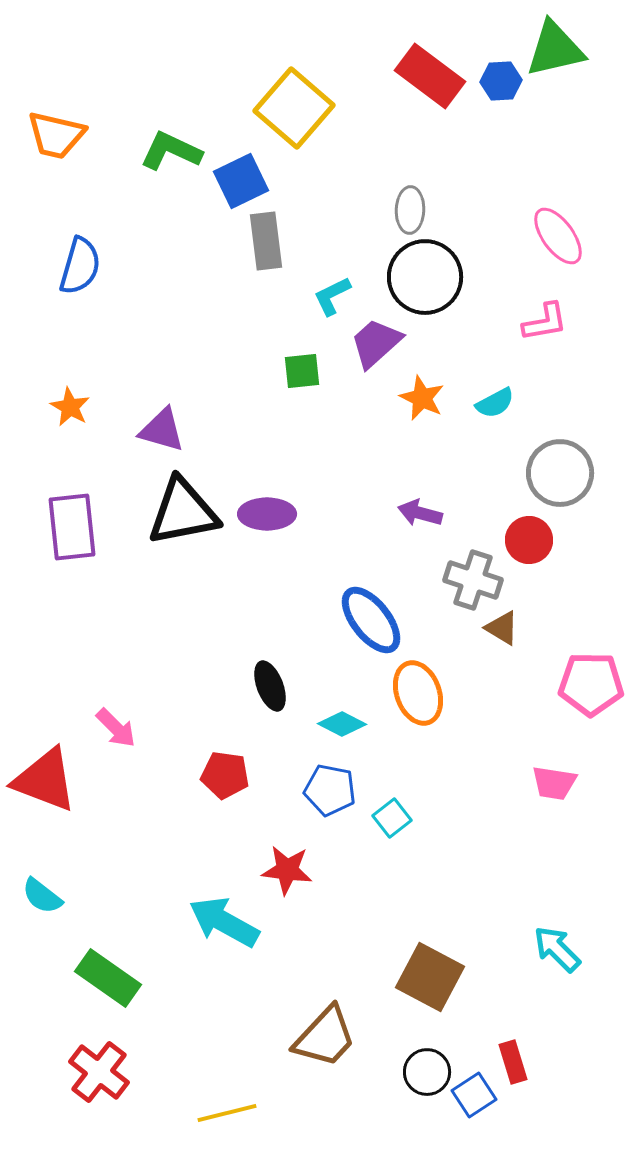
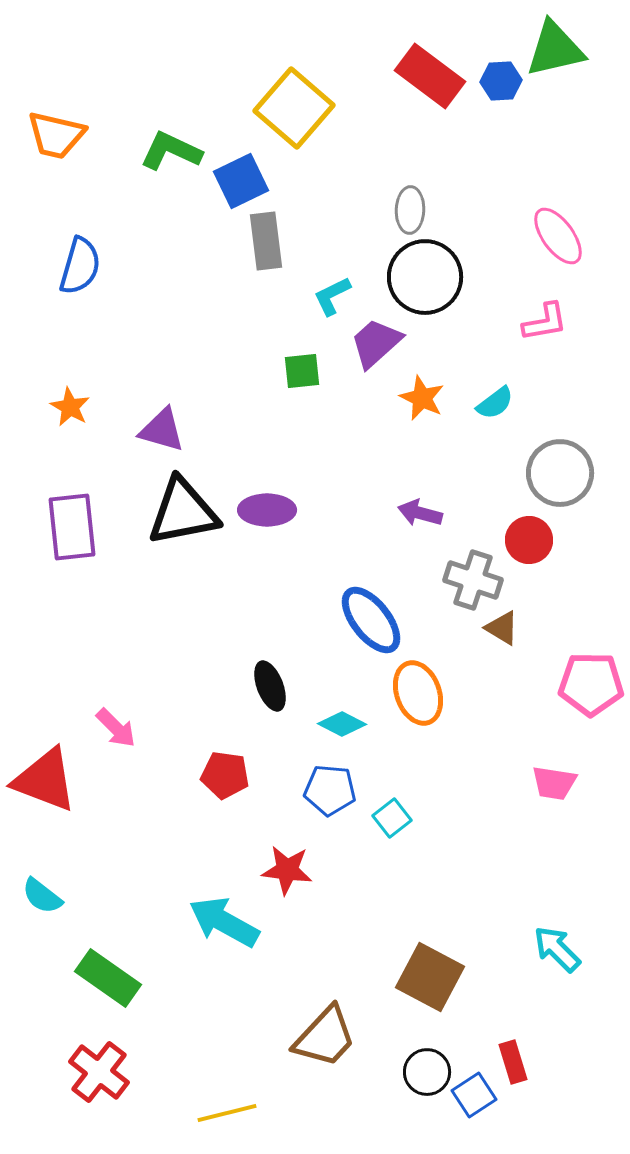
cyan semicircle at (495, 403): rotated 9 degrees counterclockwise
purple ellipse at (267, 514): moved 4 px up
blue pentagon at (330, 790): rotated 6 degrees counterclockwise
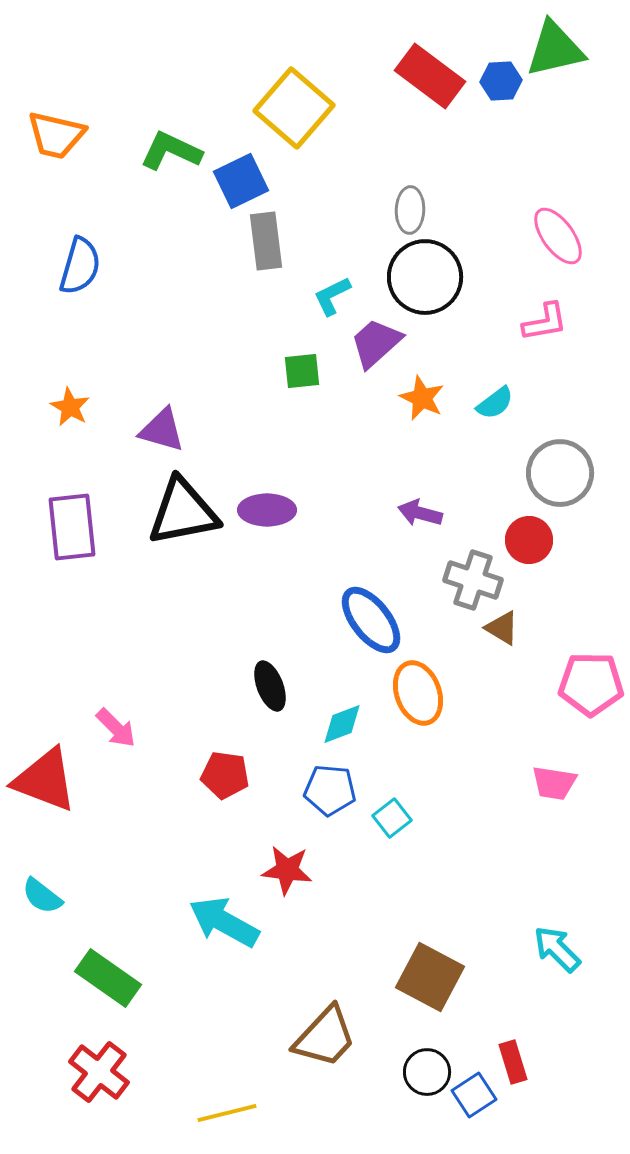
cyan diamond at (342, 724): rotated 48 degrees counterclockwise
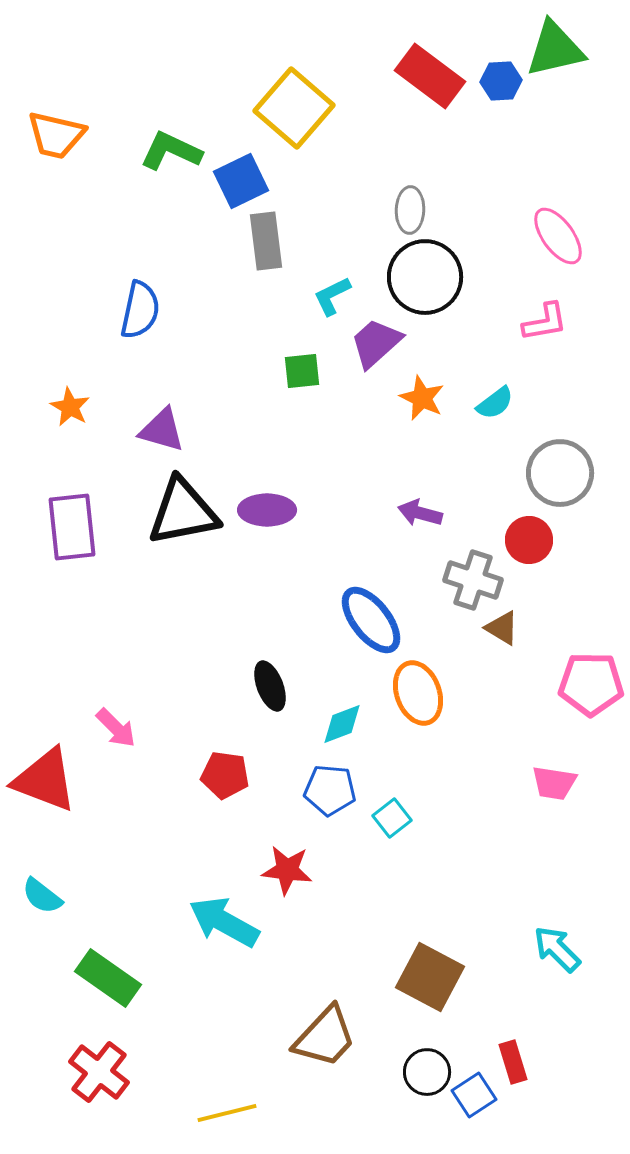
blue semicircle at (80, 266): moved 60 px right, 44 px down; rotated 4 degrees counterclockwise
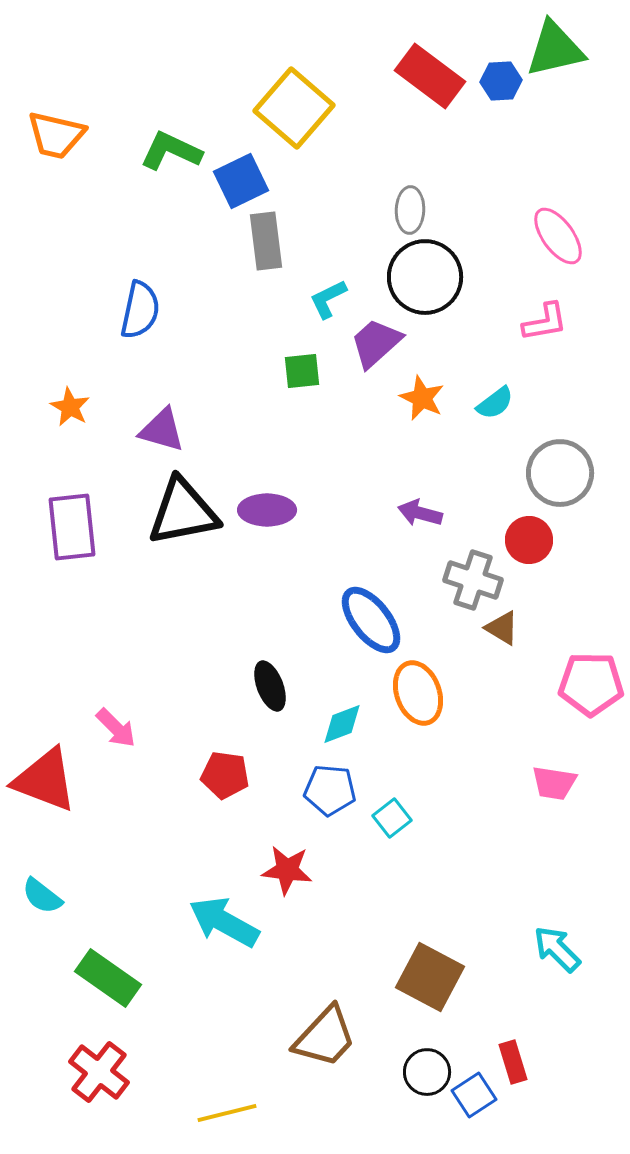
cyan L-shape at (332, 296): moved 4 px left, 3 px down
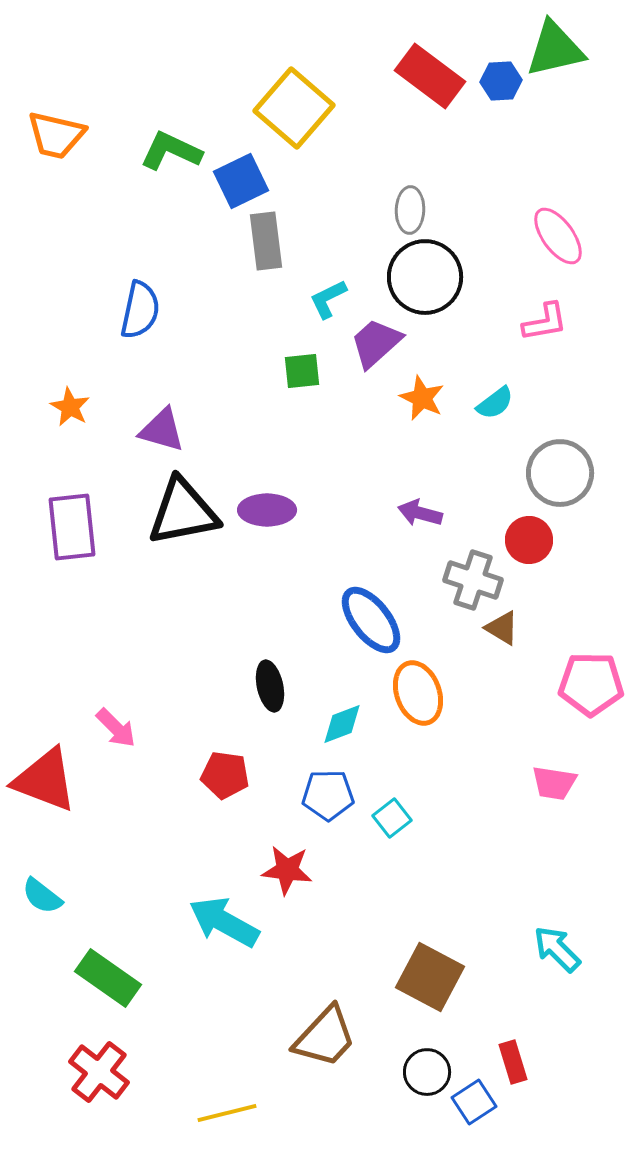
black ellipse at (270, 686): rotated 9 degrees clockwise
blue pentagon at (330, 790): moved 2 px left, 5 px down; rotated 6 degrees counterclockwise
blue square at (474, 1095): moved 7 px down
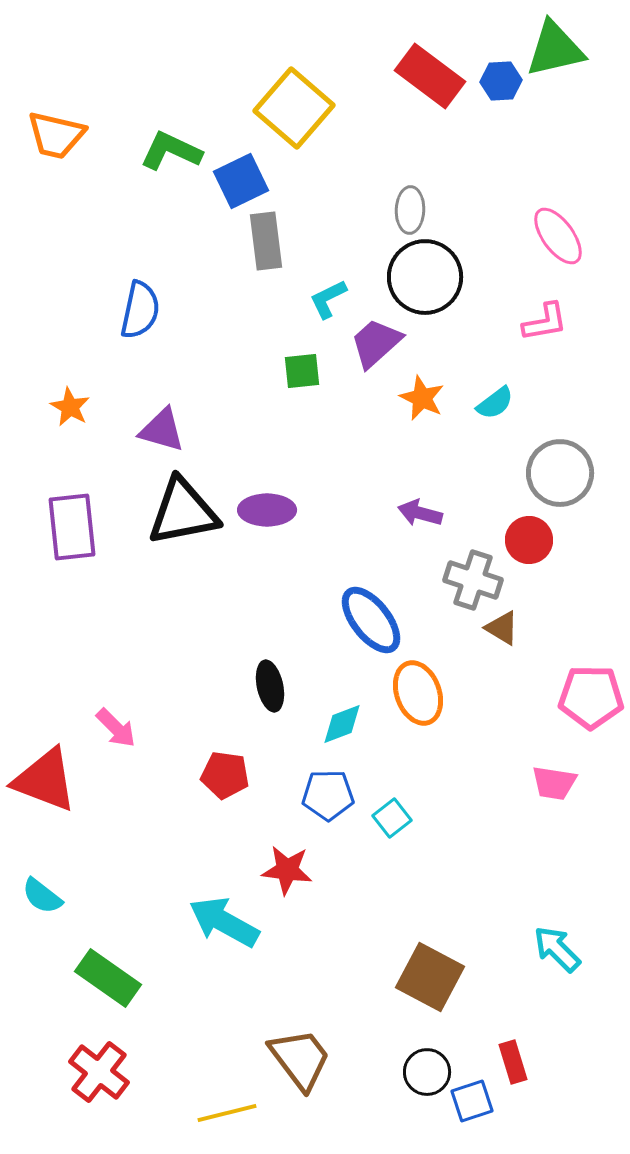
pink pentagon at (591, 684): moved 13 px down
brown trapezoid at (325, 1037): moved 25 px left, 22 px down; rotated 80 degrees counterclockwise
blue square at (474, 1102): moved 2 px left, 1 px up; rotated 15 degrees clockwise
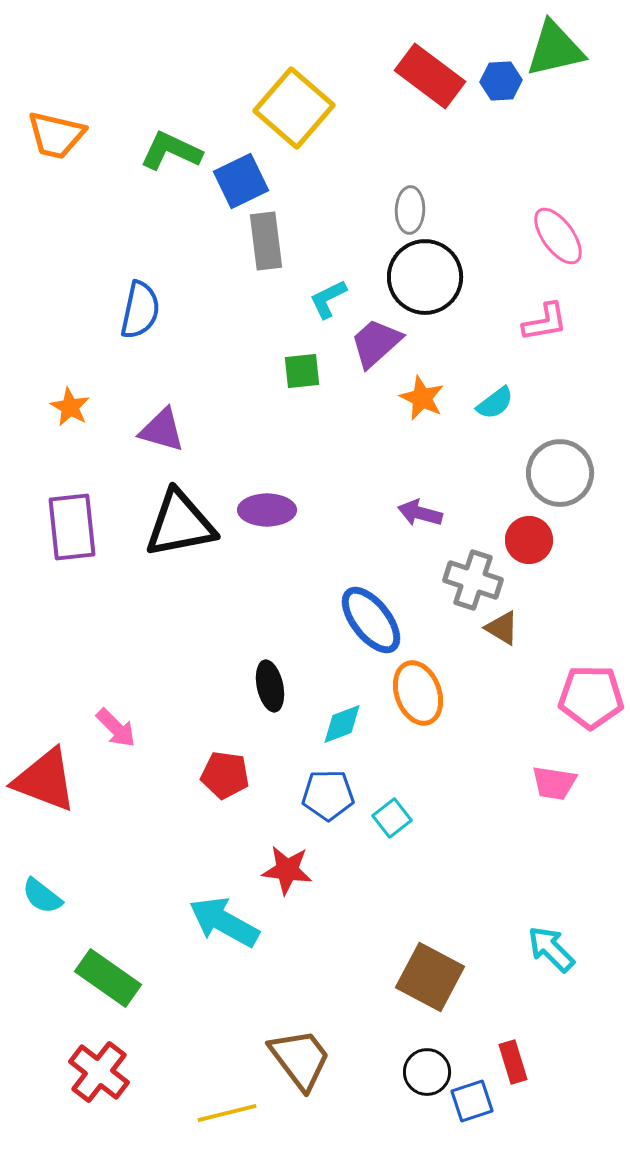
black triangle at (183, 512): moved 3 px left, 12 px down
cyan arrow at (557, 949): moved 6 px left
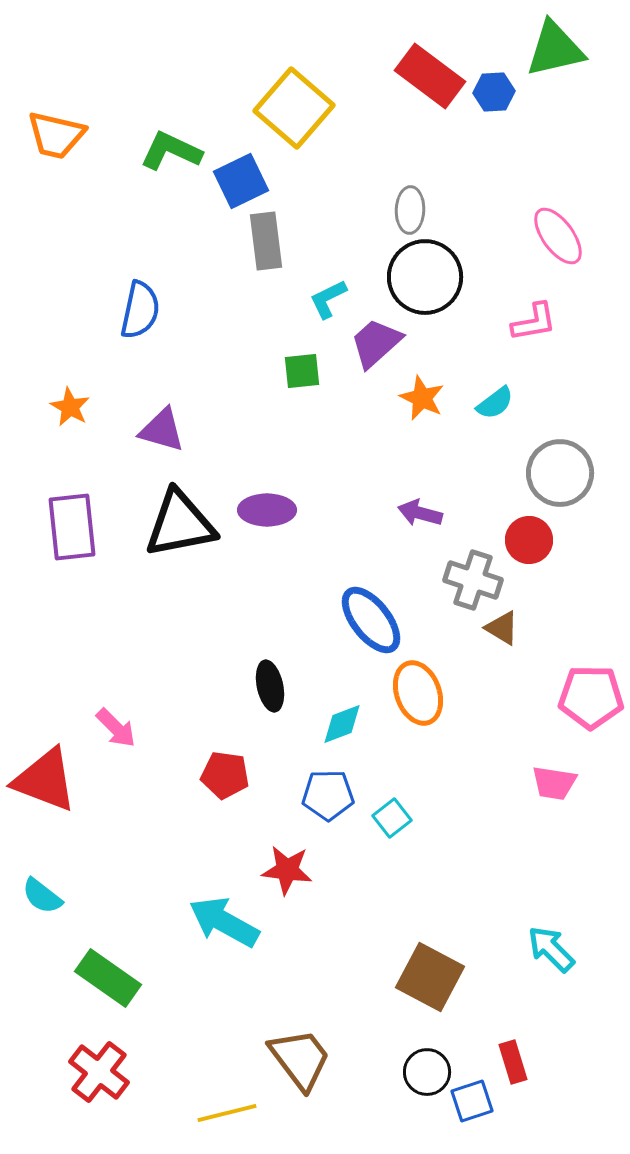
blue hexagon at (501, 81): moved 7 px left, 11 px down
pink L-shape at (545, 322): moved 11 px left
